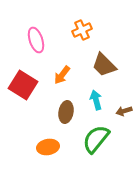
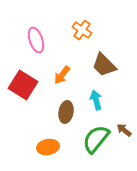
orange cross: rotated 30 degrees counterclockwise
brown arrow: moved 19 px down; rotated 56 degrees clockwise
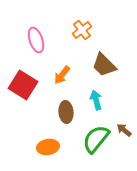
orange cross: rotated 18 degrees clockwise
brown ellipse: rotated 15 degrees counterclockwise
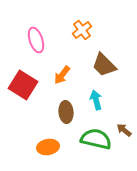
green semicircle: rotated 64 degrees clockwise
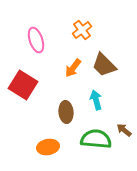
orange arrow: moved 11 px right, 7 px up
green semicircle: rotated 8 degrees counterclockwise
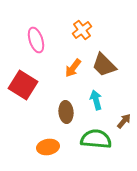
brown arrow: moved 9 px up; rotated 91 degrees clockwise
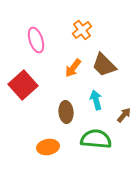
red square: rotated 16 degrees clockwise
brown arrow: moved 6 px up
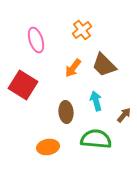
red square: rotated 16 degrees counterclockwise
cyan arrow: moved 1 px down
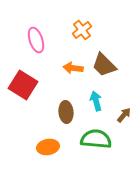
orange arrow: rotated 60 degrees clockwise
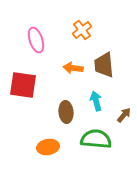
brown trapezoid: rotated 40 degrees clockwise
red square: rotated 24 degrees counterclockwise
